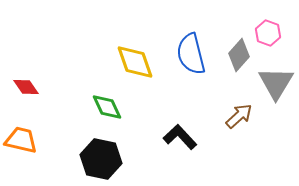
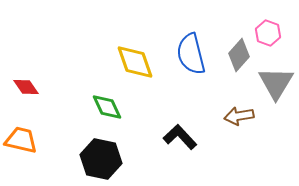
brown arrow: rotated 148 degrees counterclockwise
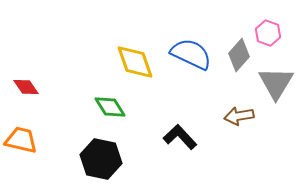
blue semicircle: rotated 129 degrees clockwise
green diamond: moved 3 px right; rotated 8 degrees counterclockwise
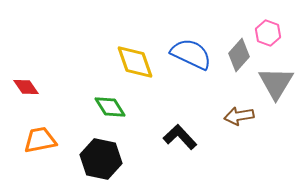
orange trapezoid: moved 19 px right; rotated 24 degrees counterclockwise
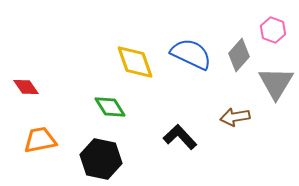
pink hexagon: moved 5 px right, 3 px up
brown arrow: moved 4 px left, 1 px down
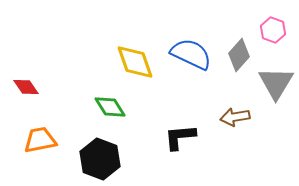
black L-shape: rotated 52 degrees counterclockwise
black hexagon: moved 1 px left; rotated 9 degrees clockwise
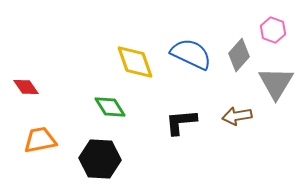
brown arrow: moved 2 px right, 1 px up
black L-shape: moved 1 px right, 15 px up
black hexagon: rotated 18 degrees counterclockwise
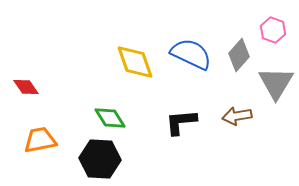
green diamond: moved 11 px down
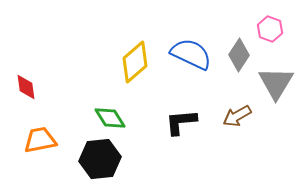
pink hexagon: moved 3 px left, 1 px up
gray diamond: rotated 8 degrees counterclockwise
yellow diamond: rotated 69 degrees clockwise
red diamond: rotated 28 degrees clockwise
brown arrow: rotated 20 degrees counterclockwise
black hexagon: rotated 9 degrees counterclockwise
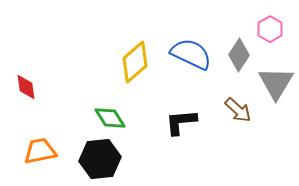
pink hexagon: rotated 10 degrees clockwise
brown arrow: moved 1 px right, 6 px up; rotated 108 degrees counterclockwise
orange trapezoid: moved 11 px down
